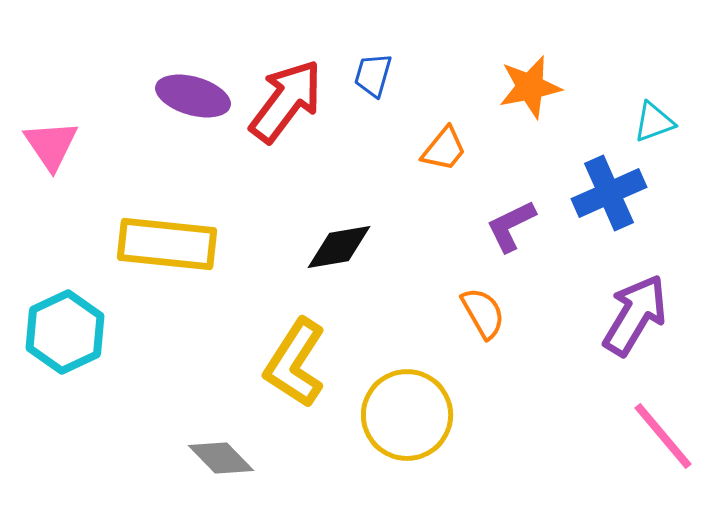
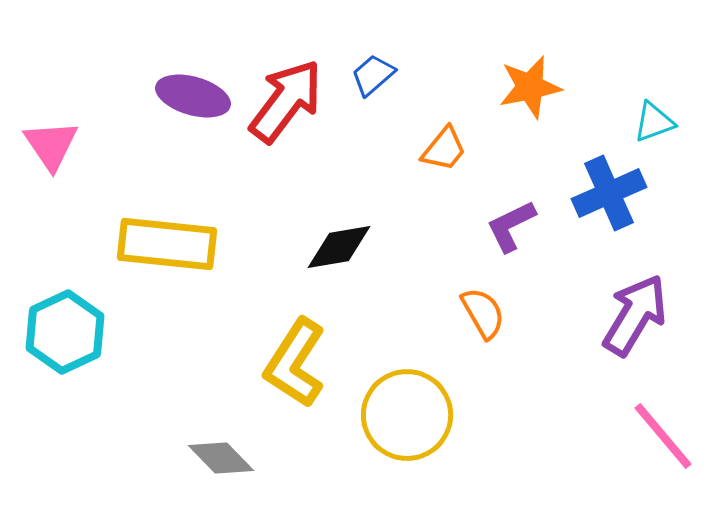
blue trapezoid: rotated 33 degrees clockwise
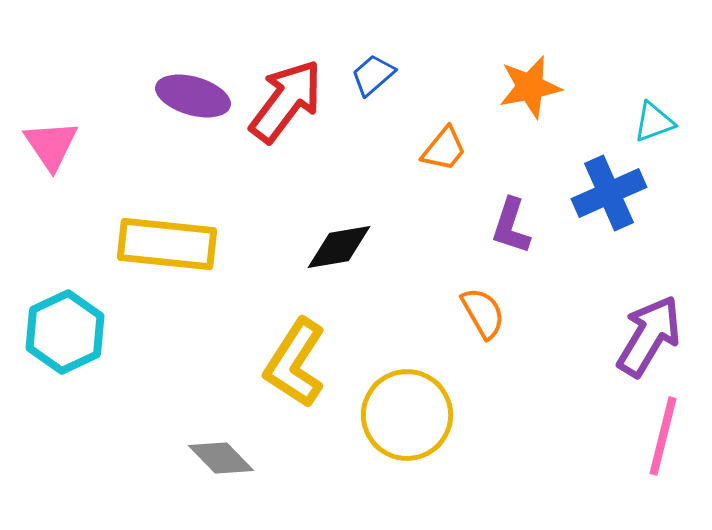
purple L-shape: rotated 46 degrees counterclockwise
purple arrow: moved 14 px right, 21 px down
pink line: rotated 54 degrees clockwise
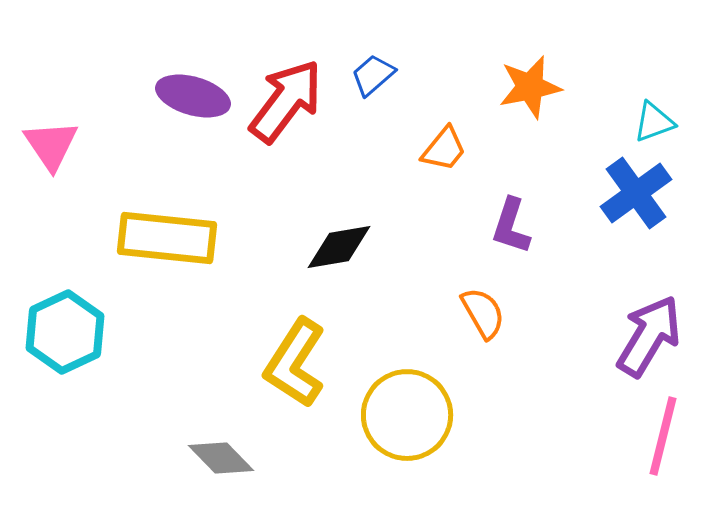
blue cross: moved 27 px right; rotated 12 degrees counterclockwise
yellow rectangle: moved 6 px up
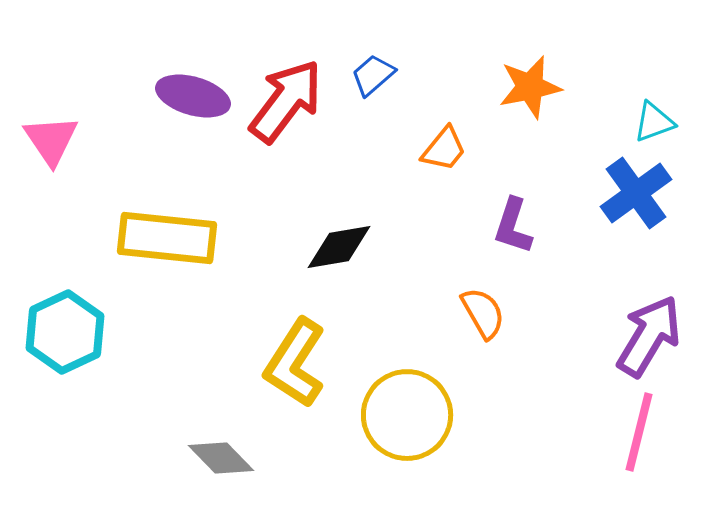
pink triangle: moved 5 px up
purple L-shape: moved 2 px right
pink line: moved 24 px left, 4 px up
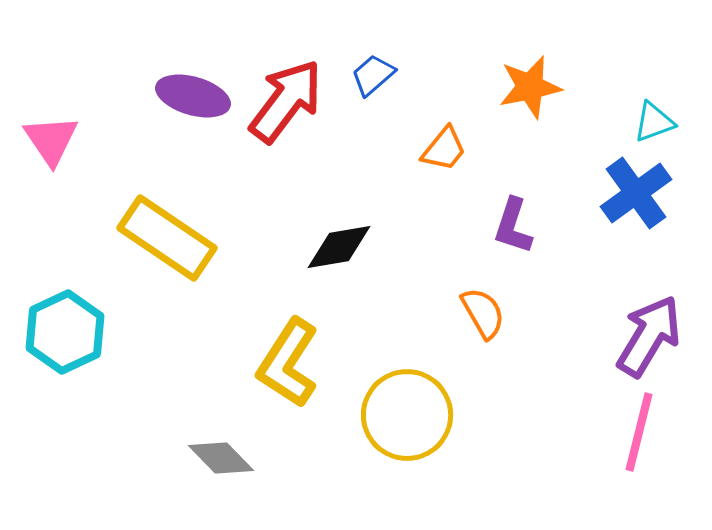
yellow rectangle: rotated 28 degrees clockwise
yellow L-shape: moved 7 px left
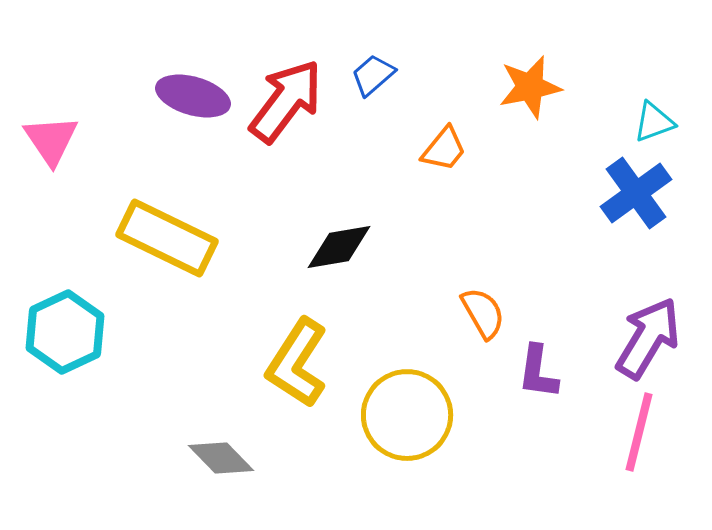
purple L-shape: moved 25 px right, 146 px down; rotated 10 degrees counterclockwise
yellow rectangle: rotated 8 degrees counterclockwise
purple arrow: moved 1 px left, 2 px down
yellow L-shape: moved 9 px right
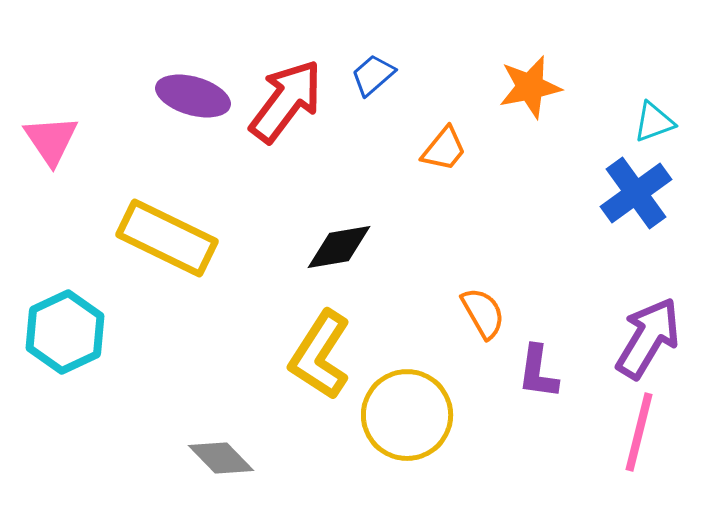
yellow L-shape: moved 23 px right, 8 px up
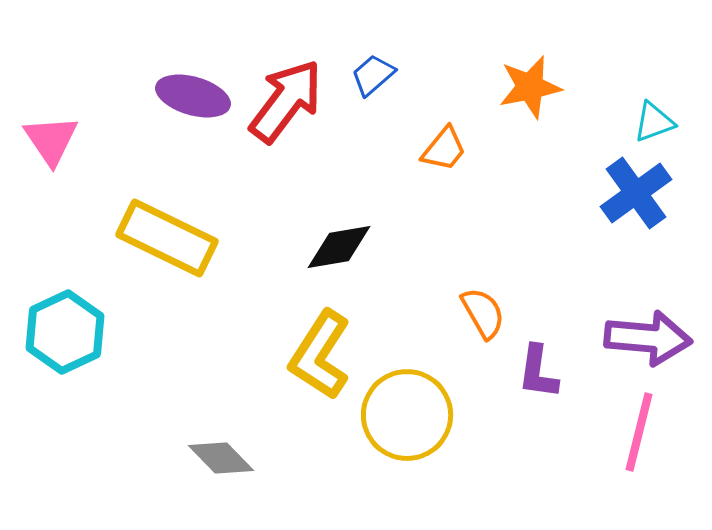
purple arrow: rotated 64 degrees clockwise
